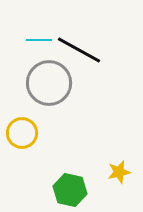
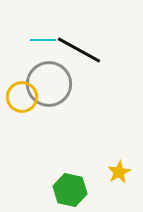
cyan line: moved 4 px right
gray circle: moved 1 px down
yellow circle: moved 36 px up
yellow star: rotated 15 degrees counterclockwise
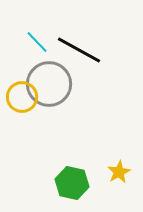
cyan line: moved 6 px left, 2 px down; rotated 45 degrees clockwise
green hexagon: moved 2 px right, 7 px up
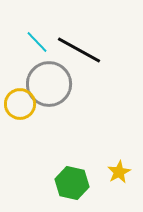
yellow circle: moved 2 px left, 7 px down
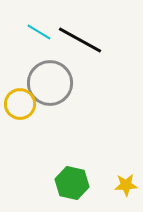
cyan line: moved 2 px right, 10 px up; rotated 15 degrees counterclockwise
black line: moved 1 px right, 10 px up
gray circle: moved 1 px right, 1 px up
yellow star: moved 7 px right, 13 px down; rotated 25 degrees clockwise
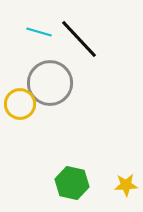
cyan line: rotated 15 degrees counterclockwise
black line: moved 1 px left, 1 px up; rotated 18 degrees clockwise
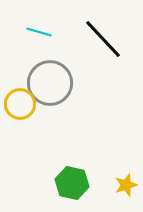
black line: moved 24 px right
yellow star: rotated 15 degrees counterclockwise
